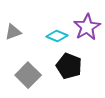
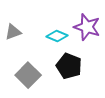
purple star: rotated 24 degrees counterclockwise
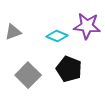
purple star: moved 1 px up; rotated 12 degrees counterclockwise
black pentagon: moved 3 px down
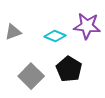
cyan diamond: moved 2 px left
black pentagon: rotated 10 degrees clockwise
gray square: moved 3 px right, 1 px down
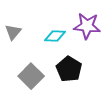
gray triangle: rotated 30 degrees counterclockwise
cyan diamond: rotated 20 degrees counterclockwise
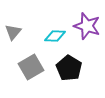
purple star: rotated 12 degrees clockwise
black pentagon: moved 1 px up
gray square: moved 9 px up; rotated 15 degrees clockwise
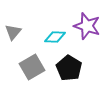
cyan diamond: moved 1 px down
gray square: moved 1 px right
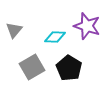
gray triangle: moved 1 px right, 2 px up
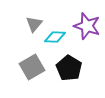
gray triangle: moved 20 px right, 6 px up
